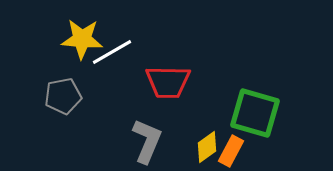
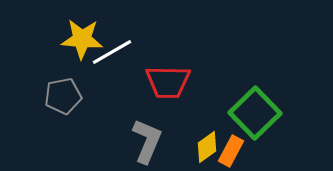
green square: rotated 30 degrees clockwise
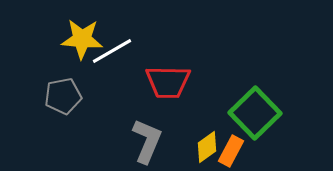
white line: moved 1 px up
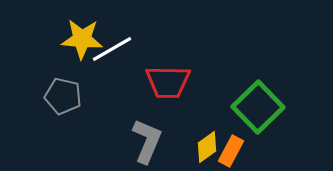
white line: moved 2 px up
gray pentagon: rotated 24 degrees clockwise
green square: moved 3 px right, 6 px up
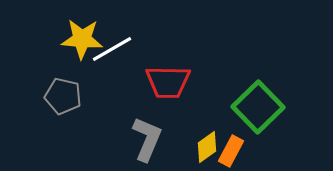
gray L-shape: moved 2 px up
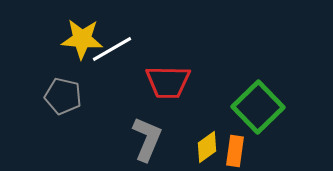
orange rectangle: moved 4 px right; rotated 20 degrees counterclockwise
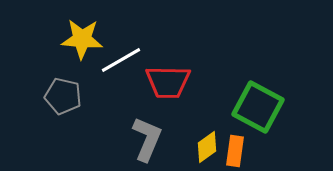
white line: moved 9 px right, 11 px down
green square: rotated 18 degrees counterclockwise
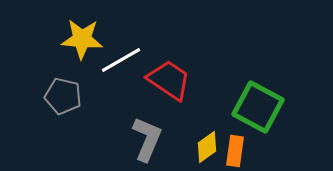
red trapezoid: moved 1 px right, 2 px up; rotated 147 degrees counterclockwise
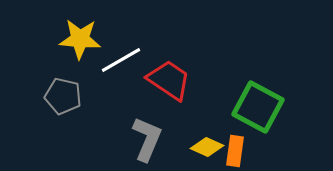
yellow star: moved 2 px left
yellow diamond: rotated 60 degrees clockwise
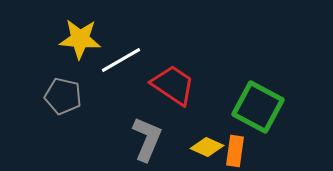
red trapezoid: moved 4 px right, 5 px down
